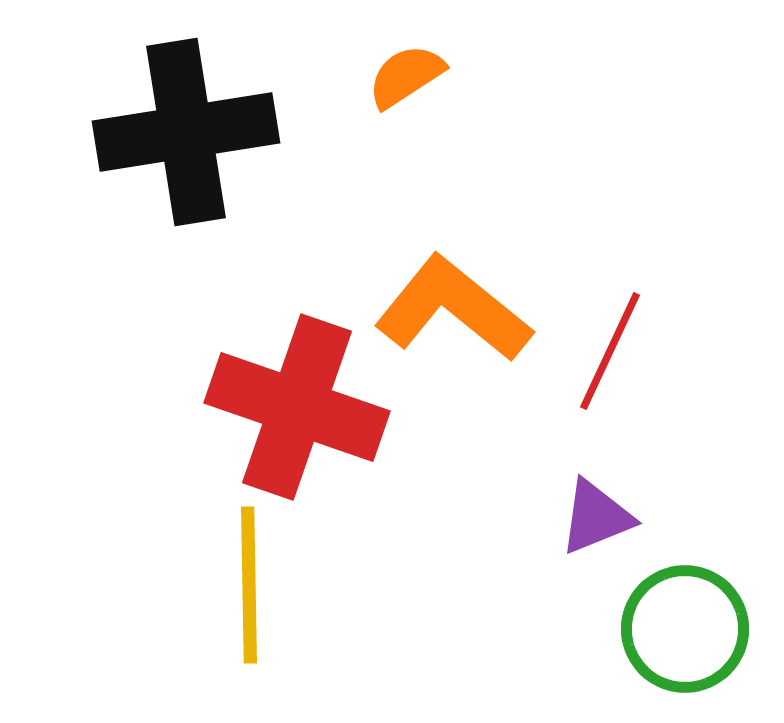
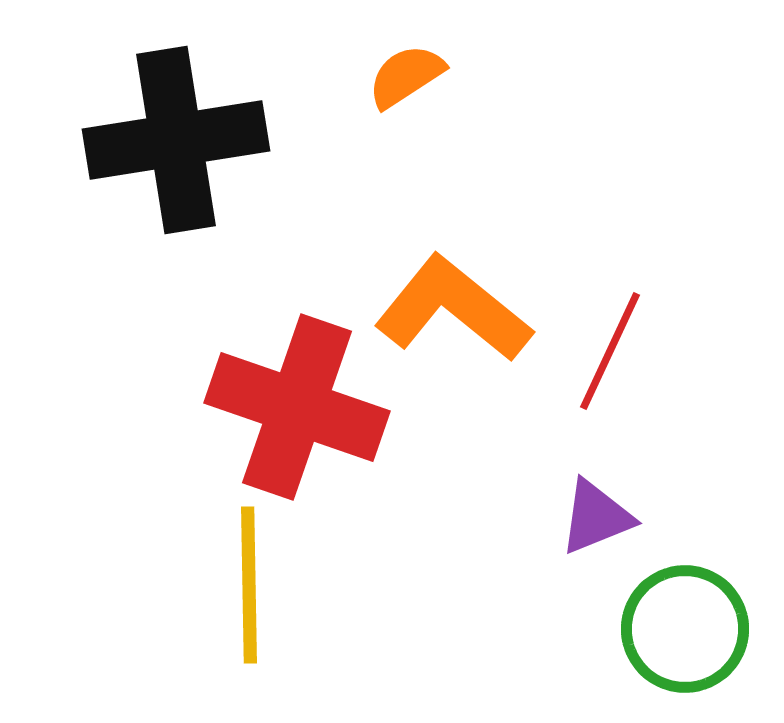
black cross: moved 10 px left, 8 px down
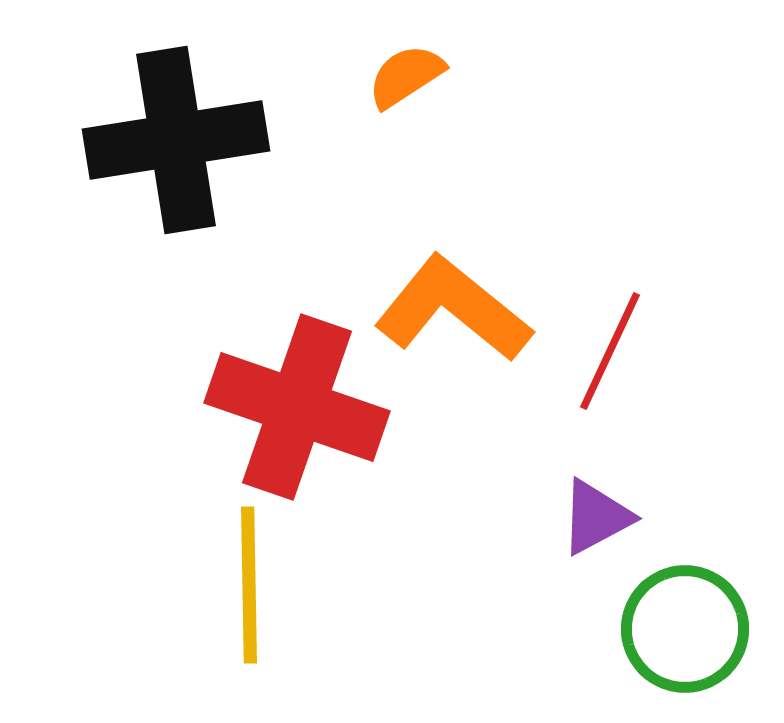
purple triangle: rotated 6 degrees counterclockwise
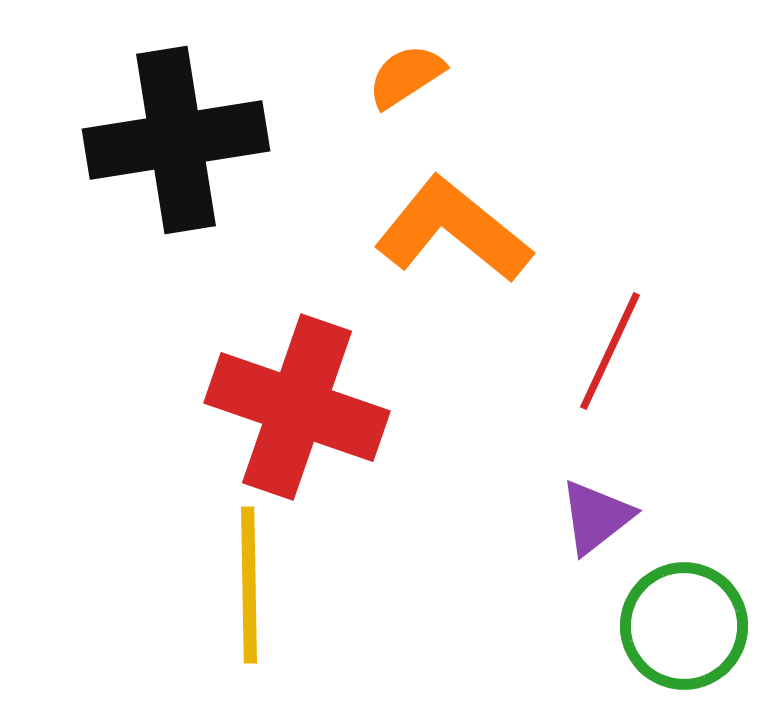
orange L-shape: moved 79 px up
purple triangle: rotated 10 degrees counterclockwise
green circle: moved 1 px left, 3 px up
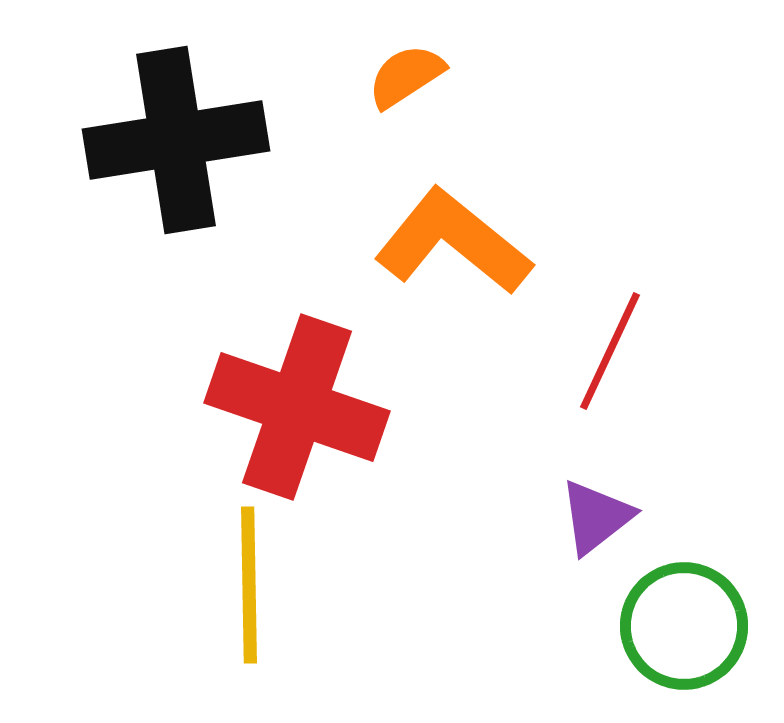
orange L-shape: moved 12 px down
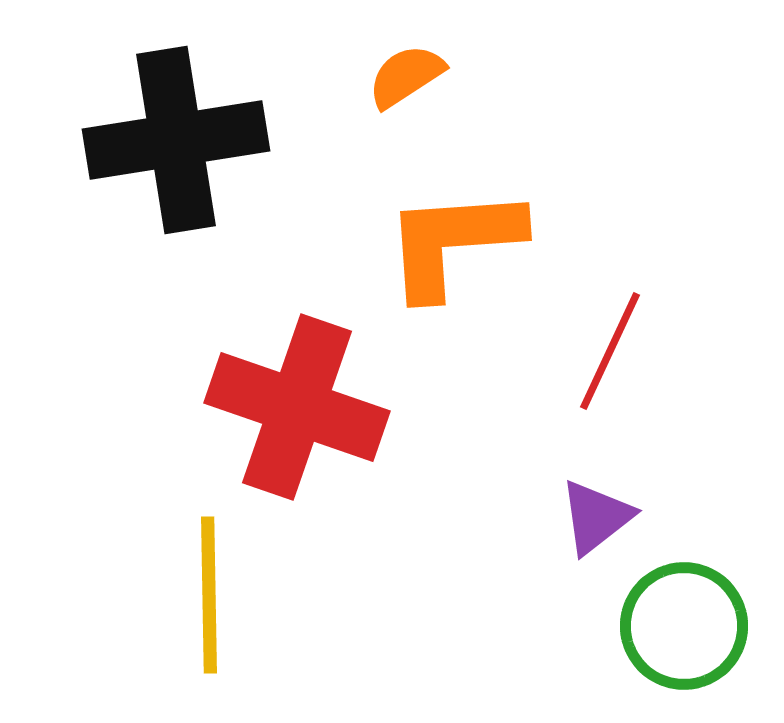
orange L-shape: rotated 43 degrees counterclockwise
yellow line: moved 40 px left, 10 px down
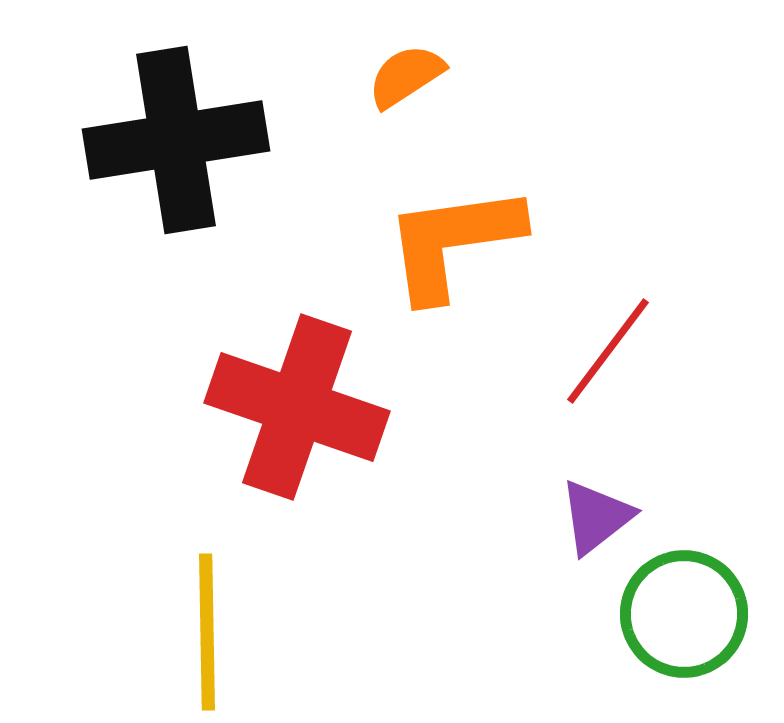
orange L-shape: rotated 4 degrees counterclockwise
red line: moved 2 px left; rotated 12 degrees clockwise
yellow line: moved 2 px left, 37 px down
green circle: moved 12 px up
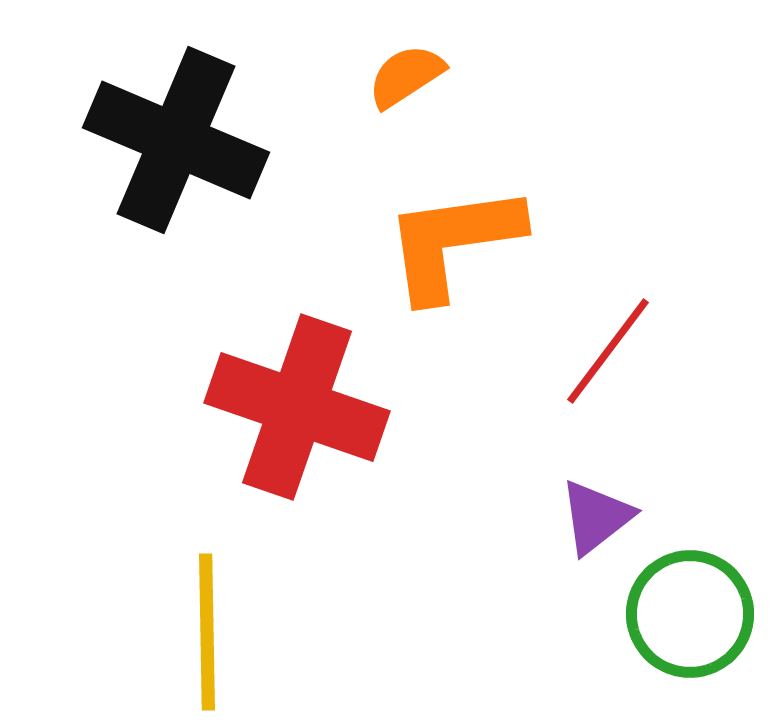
black cross: rotated 32 degrees clockwise
green circle: moved 6 px right
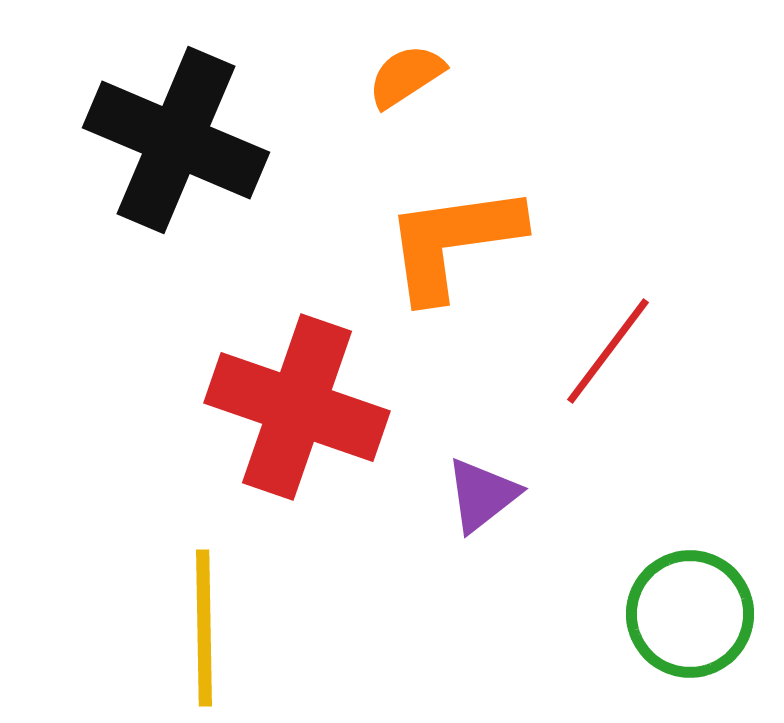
purple triangle: moved 114 px left, 22 px up
yellow line: moved 3 px left, 4 px up
